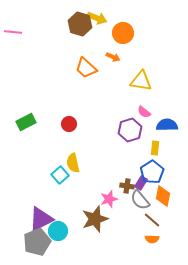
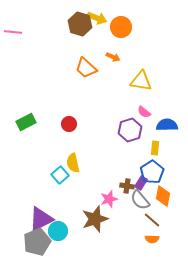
orange circle: moved 2 px left, 6 px up
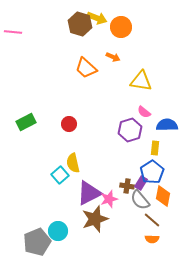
purple triangle: moved 48 px right, 26 px up
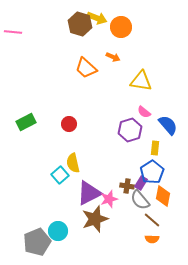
blue semicircle: moved 1 px right; rotated 50 degrees clockwise
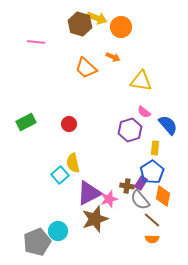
pink line: moved 23 px right, 10 px down
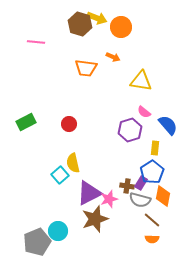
orange trapezoid: rotated 35 degrees counterclockwise
gray semicircle: rotated 35 degrees counterclockwise
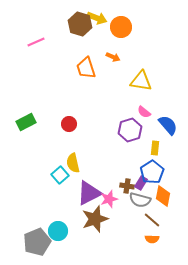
pink line: rotated 30 degrees counterclockwise
orange trapezoid: rotated 65 degrees clockwise
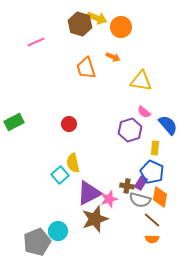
green rectangle: moved 12 px left
blue pentagon: rotated 15 degrees counterclockwise
orange diamond: moved 3 px left, 1 px down
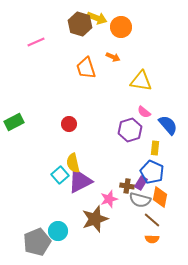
purple triangle: moved 9 px left, 12 px up
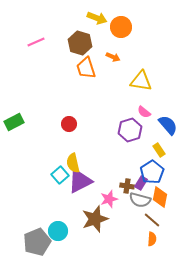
brown hexagon: moved 19 px down
yellow rectangle: moved 4 px right, 2 px down; rotated 40 degrees counterclockwise
blue pentagon: rotated 15 degrees clockwise
orange semicircle: rotated 88 degrees counterclockwise
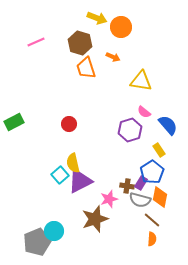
cyan circle: moved 4 px left
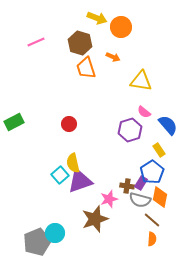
purple triangle: rotated 8 degrees clockwise
cyan circle: moved 1 px right, 2 px down
